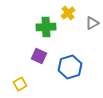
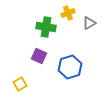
yellow cross: rotated 16 degrees clockwise
gray triangle: moved 3 px left
green cross: rotated 12 degrees clockwise
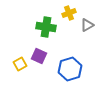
yellow cross: moved 1 px right
gray triangle: moved 2 px left, 2 px down
blue hexagon: moved 2 px down
yellow square: moved 20 px up
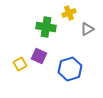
gray triangle: moved 4 px down
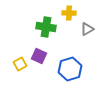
yellow cross: rotated 24 degrees clockwise
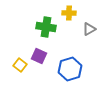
gray triangle: moved 2 px right
yellow square: moved 1 px down; rotated 24 degrees counterclockwise
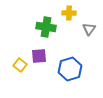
gray triangle: rotated 24 degrees counterclockwise
purple square: rotated 28 degrees counterclockwise
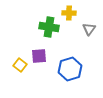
green cross: moved 3 px right
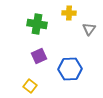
green cross: moved 12 px left, 3 px up
purple square: rotated 21 degrees counterclockwise
yellow square: moved 10 px right, 21 px down
blue hexagon: rotated 15 degrees clockwise
